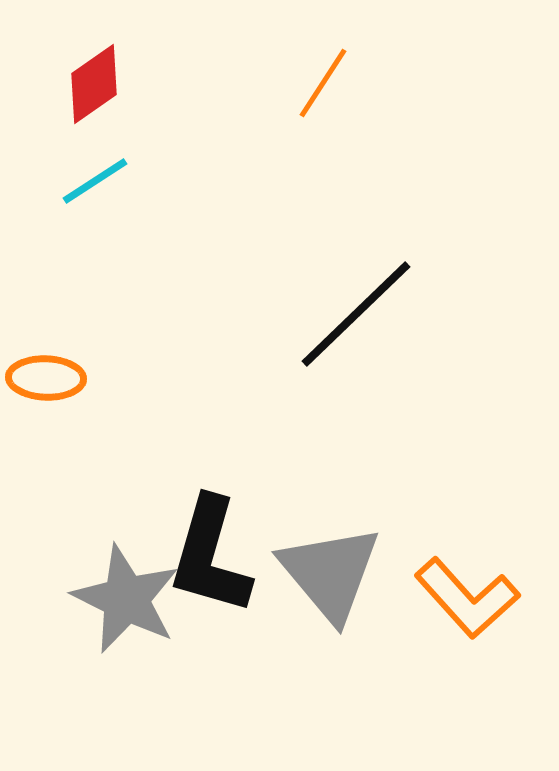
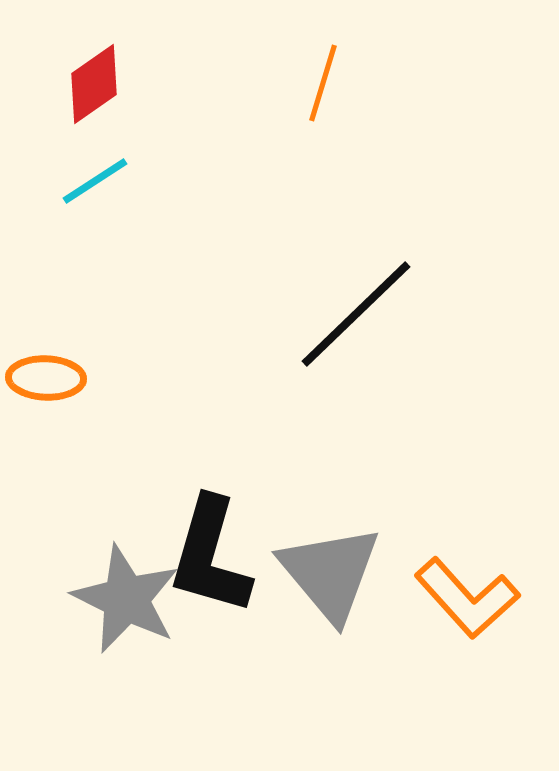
orange line: rotated 16 degrees counterclockwise
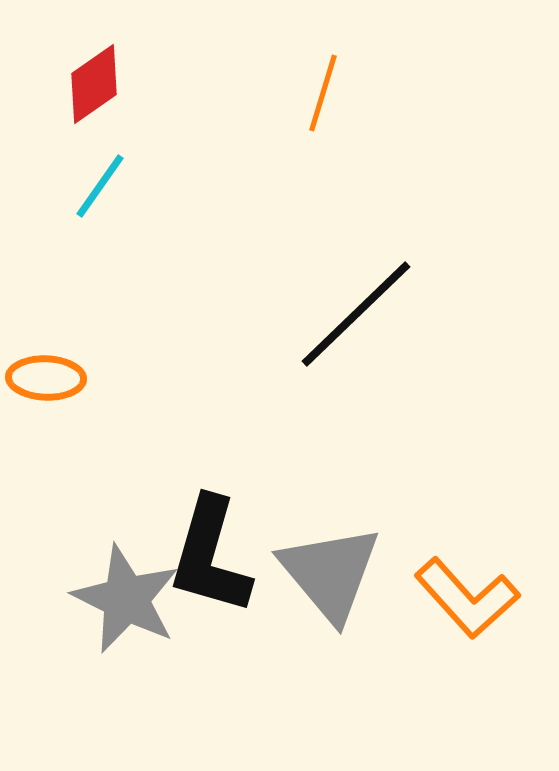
orange line: moved 10 px down
cyan line: moved 5 px right, 5 px down; rotated 22 degrees counterclockwise
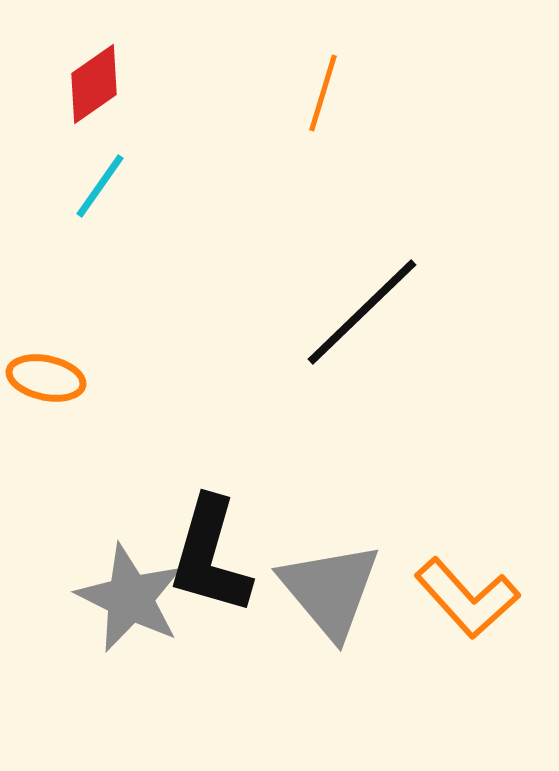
black line: moved 6 px right, 2 px up
orange ellipse: rotated 10 degrees clockwise
gray triangle: moved 17 px down
gray star: moved 4 px right, 1 px up
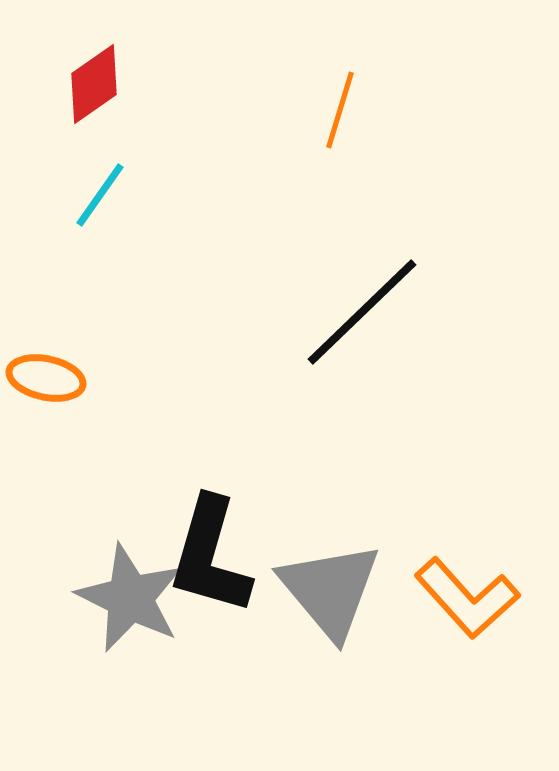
orange line: moved 17 px right, 17 px down
cyan line: moved 9 px down
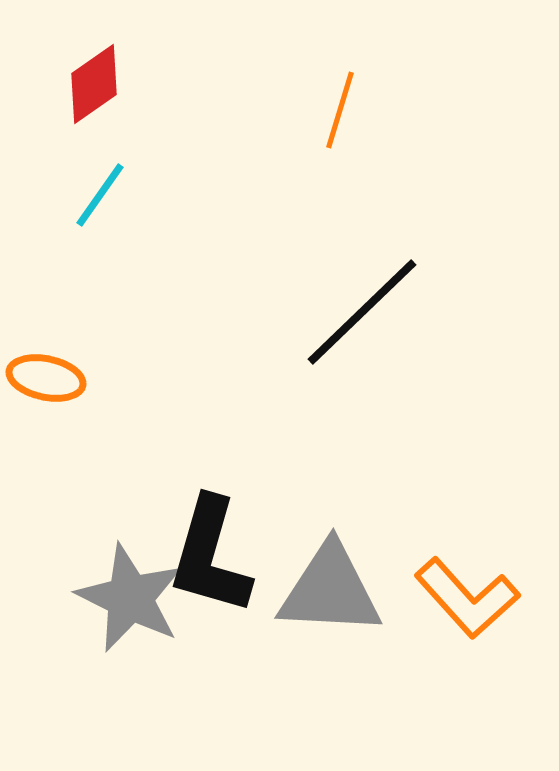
gray triangle: rotated 47 degrees counterclockwise
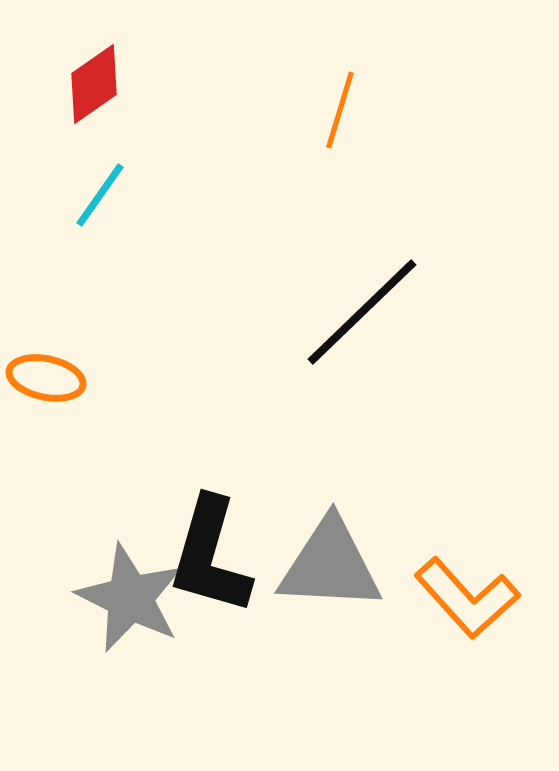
gray triangle: moved 25 px up
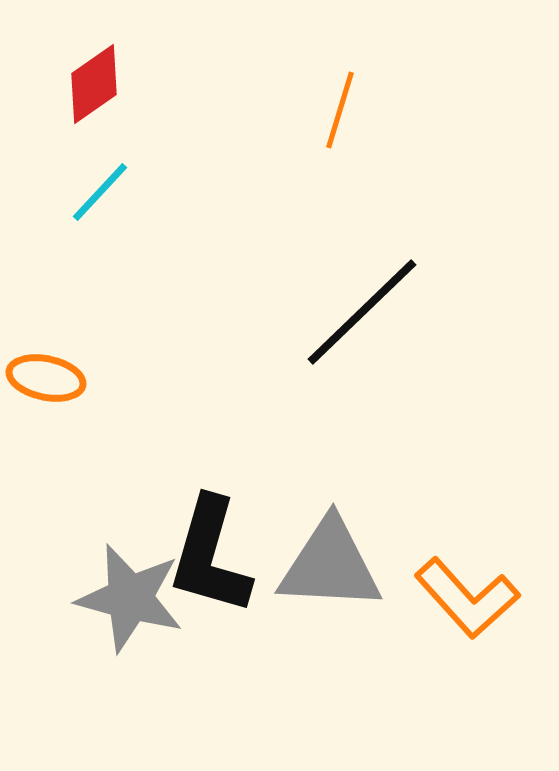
cyan line: moved 3 px up; rotated 8 degrees clockwise
gray star: rotated 11 degrees counterclockwise
